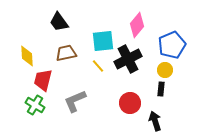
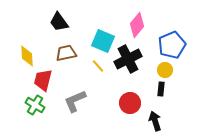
cyan square: rotated 30 degrees clockwise
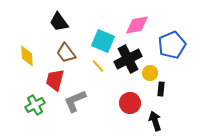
pink diamond: rotated 40 degrees clockwise
brown trapezoid: rotated 115 degrees counterclockwise
yellow circle: moved 15 px left, 3 px down
red trapezoid: moved 12 px right
green cross: rotated 30 degrees clockwise
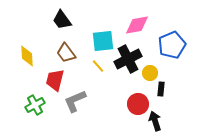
black trapezoid: moved 3 px right, 2 px up
cyan square: rotated 30 degrees counterclockwise
red circle: moved 8 px right, 1 px down
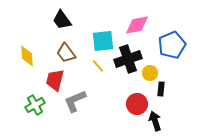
black cross: rotated 8 degrees clockwise
red circle: moved 1 px left
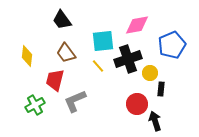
yellow diamond: rotated 10 degrees clockwise
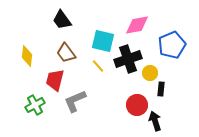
cyan square: rotated 20 degrees clockwise
red circle: moved 1 px down
